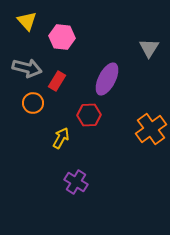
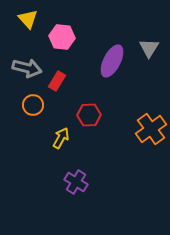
yellow triangle: moved 1 px right, 2 px up
purple ellipse: moved 5 px right, 18 px up
orange circle: moved 2 px down
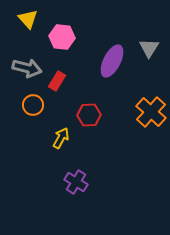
orange cross: moved 17 px up; rotated 12 degrees counterclockwise
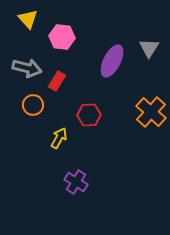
yellow arrow: moved 2 px left
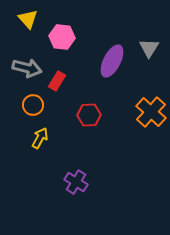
yellow arrow: moved 19 px left
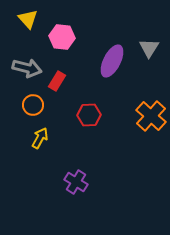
orange cross: moved 4 px down
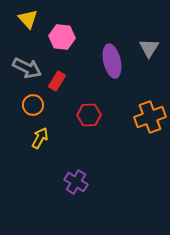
purple ellipse: rotated 40 degrees counterclockwise
gray arrow: rotated 12 degrees clockwise
orange cross: moved 1 px left, 1 px down; rotated 28 degrees clockwise
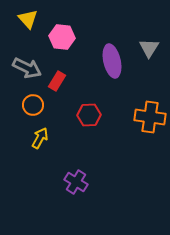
orange cross: rotated 28 degrees clockwise
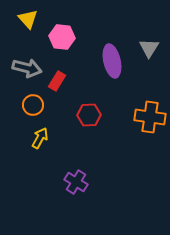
gray arrow: rotated 12 degrees counterclockwise
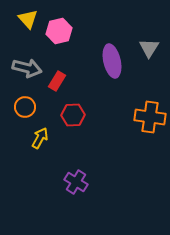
pink hexagon: moved 3 px left, 6 px up; rotated 20 degrees counterclockwise
orange circle: moved 8 px left, 2 px down
red hexagon: moved 16 px left
